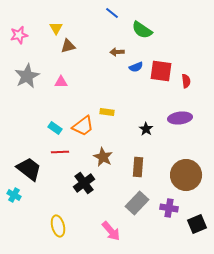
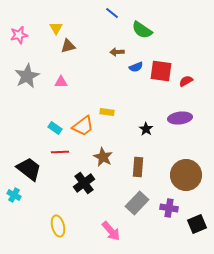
red semicircle: rotated 112 degrees counterclockwise
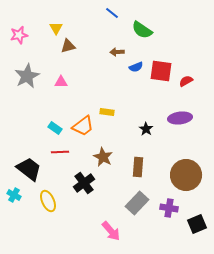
yellow ellipse: moved 10 px left, 25 px up; rotated 10 degrees counterclockwise
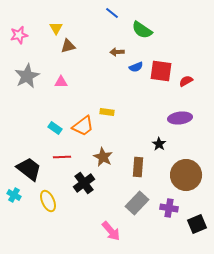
black star: moved 13 px right, 15 px down
red line: moved 2 px right, 5 px down
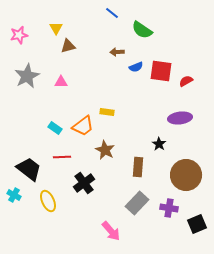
brown star: moved 2 px right, 7 px up
